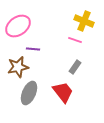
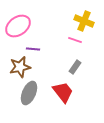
brown star: moved 2 px right
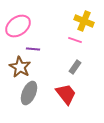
brown star: rotated 30 degrees counterclockwise
red trapezoid: moved 3 px right, 2 px down
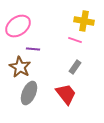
yellow cross: rotated 12 degrees counterclockwise
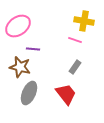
brown star: rotated 15 degrees counterclockwise
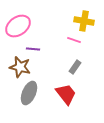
pink line: moved 1 px left
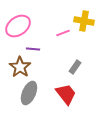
pink line: moved 11 px left, 7 px up; rotated 40 degrees counterclockwise
brown star: rotated 20 degrees clockwise
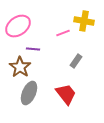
gray rectangle: moved 1 px right, 6 px up
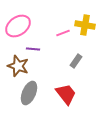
yellow cross: moved 1 px right, 4 px down
brown star: moved 2 px left, 1 px up; rotated 15 degrees counterclockwise
